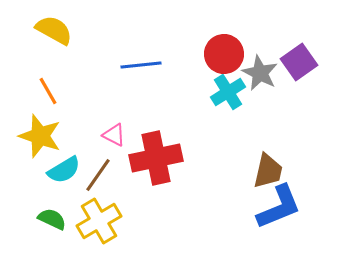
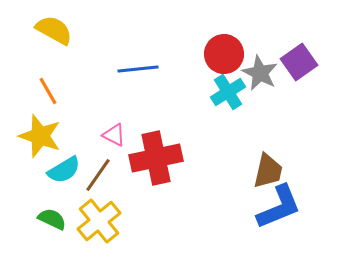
blue line: moved 3 px left, 4 px down
yellow cross: rotated 9 degrees counterclockwise
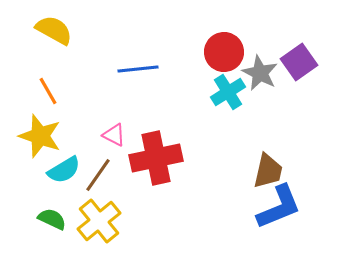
red circle: moved 2 px up
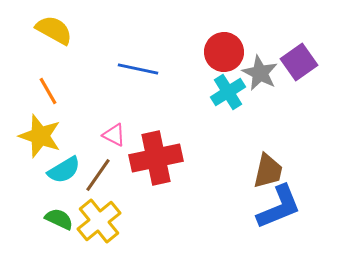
blue line: rotated 18 degrees clockwise
green semicircle: moved 7 px right
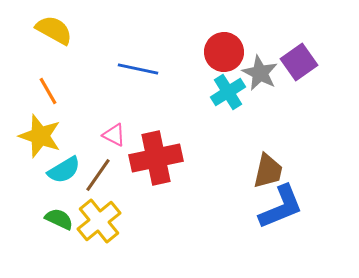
blue L-shape: moved 2 px right
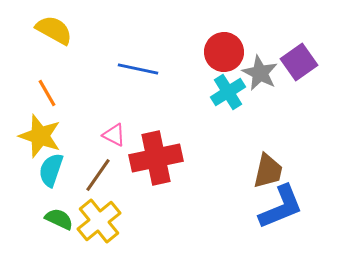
orange line: moved 1 px left, 2 px down
cyan semicircle: moved 13 px left; rotated 140 degrees clockwise
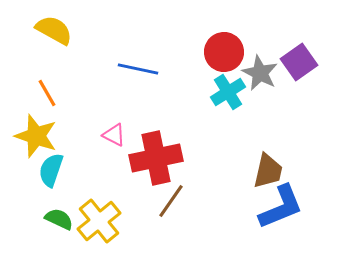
yellow star: moved 4 px left
brown line: moved 73 px right, 26 px down
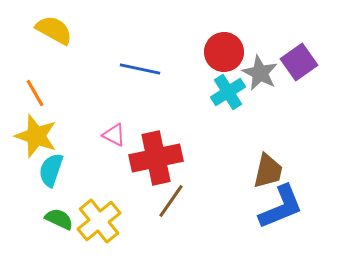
blue line: moved 2 px right
orange line: moved 12 px left
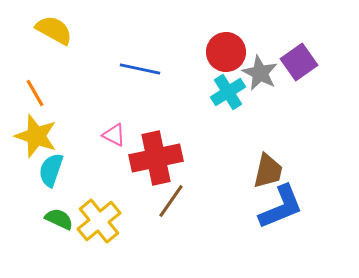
red circle: moved 2 px right
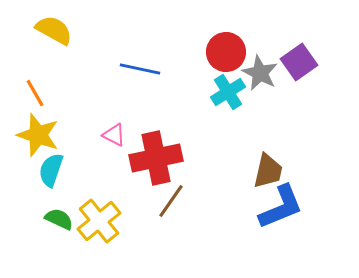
yellow star: moved 2 px right, 1 px up
